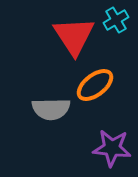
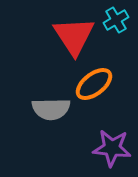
orange ellipse: moved 1 px left, 1 px up
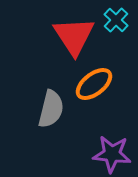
cyan cross: rotated 15 degrees counterclockwise
gray semicircle: rotated 75 degrees counterclockwise
purple star: moved 6 px down
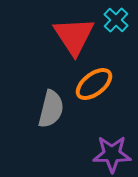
purple star: rotated 6 degrees counterclockwise
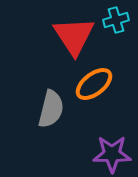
cyan cross: rotated 30 degrees clockwise
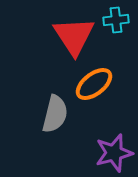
cyan cross: rotated 10 degrees clockwise
gray semicircle: moved 4 px right, 5 px down
purple star: moved 2 px right, 1 px up; rotated 15 degrees counterclockwise
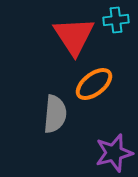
gray semicircle: rotated 9 degrees counterclockwise
